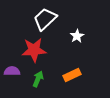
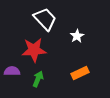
white trapezoid: rotated 90 degrees clockwise
orange rectangle: moved 8 px right, 2 px up
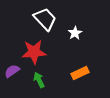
white star: moved 2 px left, 3 px up
red star: moved 2 px down
purple semicircle: rotated 35 degrees counterclockwise
green arrow: moved 1 px right, 1 px down; rotated 49 degrees counterclockwise
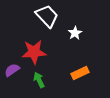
white trapezoid: moved 2 px right, 3 px up
purple semicircle: moved 1 px up
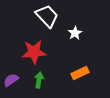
purple semicircle: moved 1 px left, 10 px down
green arrow: rotated 35 degrees clockwise
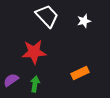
white star: moved 9 px right, 12 px up; rotated 16 degrees clockwise
green arrow: moved 4 px left, 4 px down
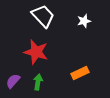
white trapezoid: moved 4 px left
red star: moved 2 px right; rotated 20 degrees clockwise
purple semicircle: moved 2 px right, 1 px down; rotated 14 degrees counterclockwise
green arrow: moved 3 px right, 2 px up
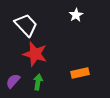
white trapezoid: moved 17 px left, 9 px down
white star: moved 8 px left, 6 px up; rotated 16 degrees counterclockwise
red star: moved 1 px left, 2 px down
orange rectangle: rotated 12 degrees clockwise
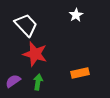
purple semicircle: rotated 14 degrees clockwise
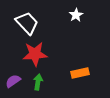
white trapezoid: moved 1 px right, 2 px up
red star: rotated 20 degrees counterclockwise
